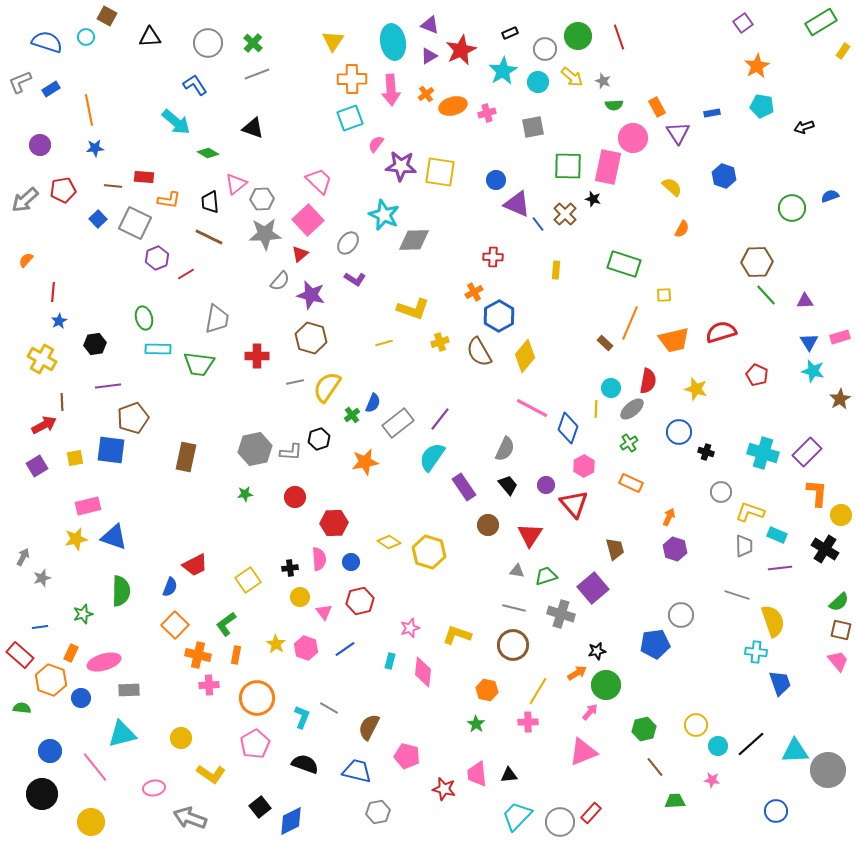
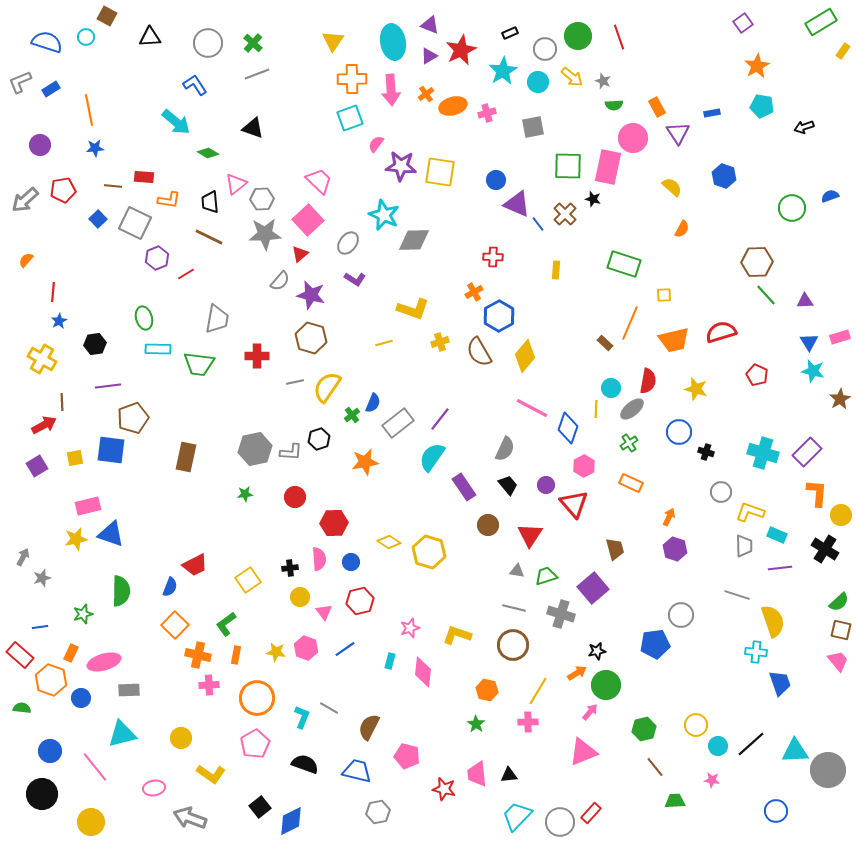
blue triangle at (114, 537): moved 3 px left, 3 px up
yellow star at (276, 644): moved 8 px down; rotated 24 degrees counterclockwise
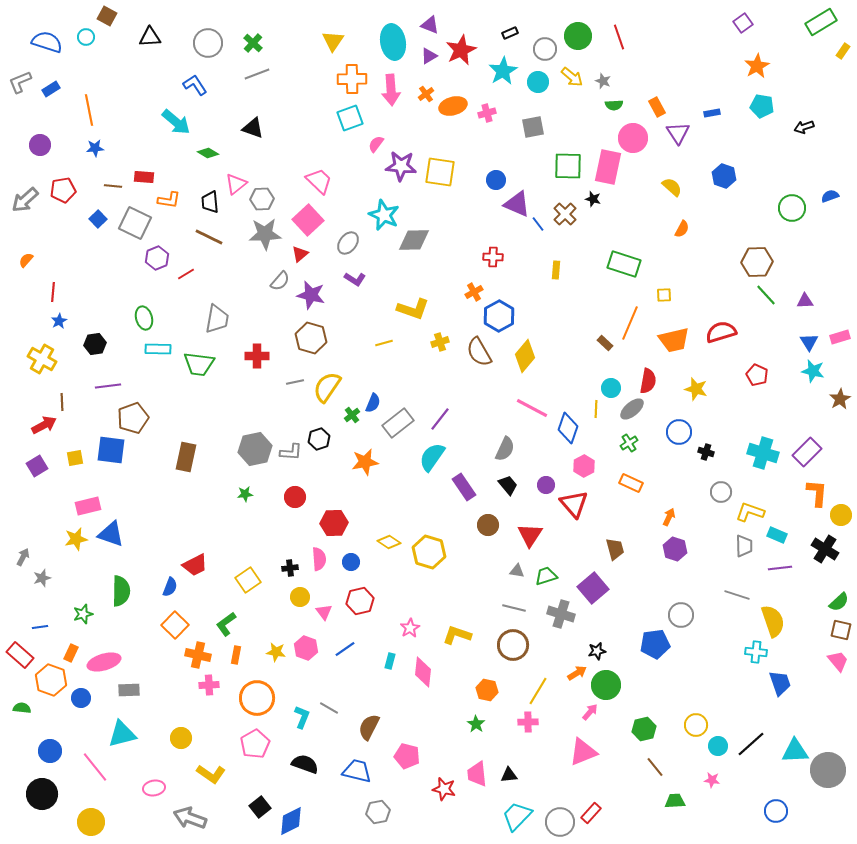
pink star at (410, 628): rotated 12 degrees counterclockwise
